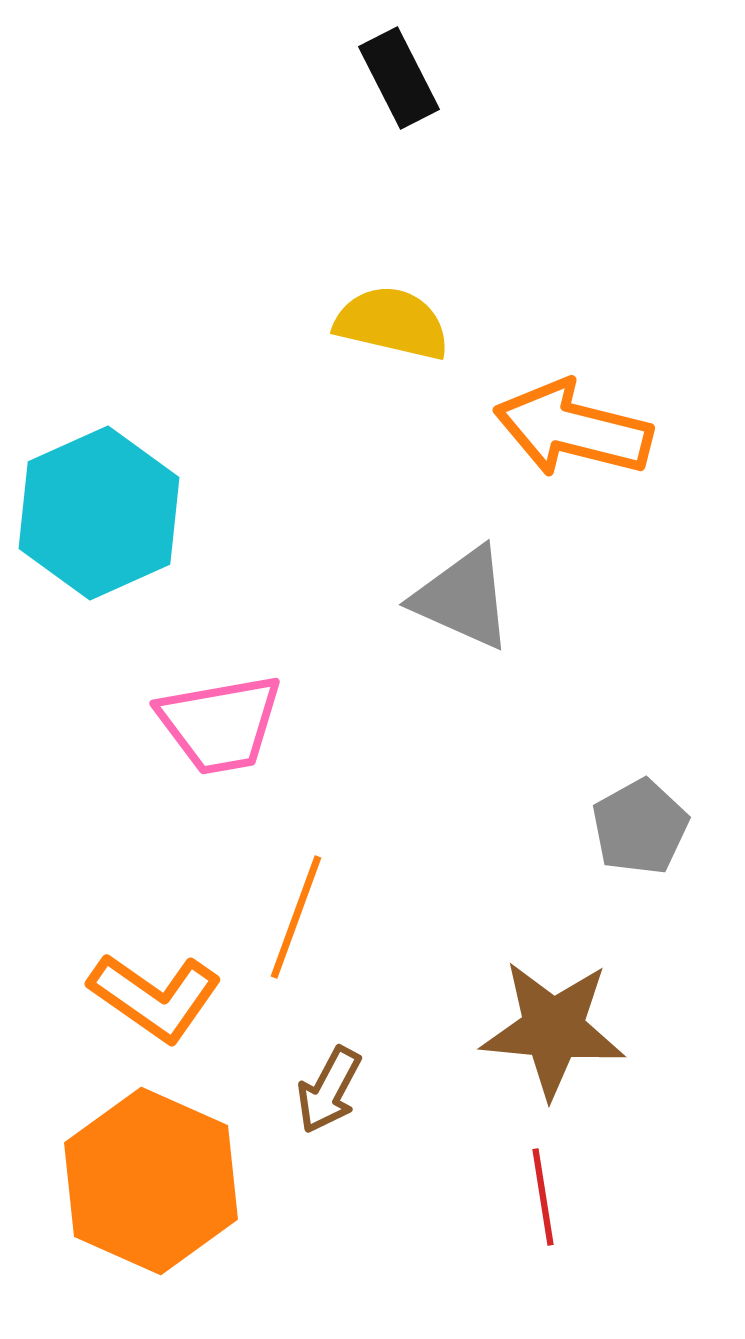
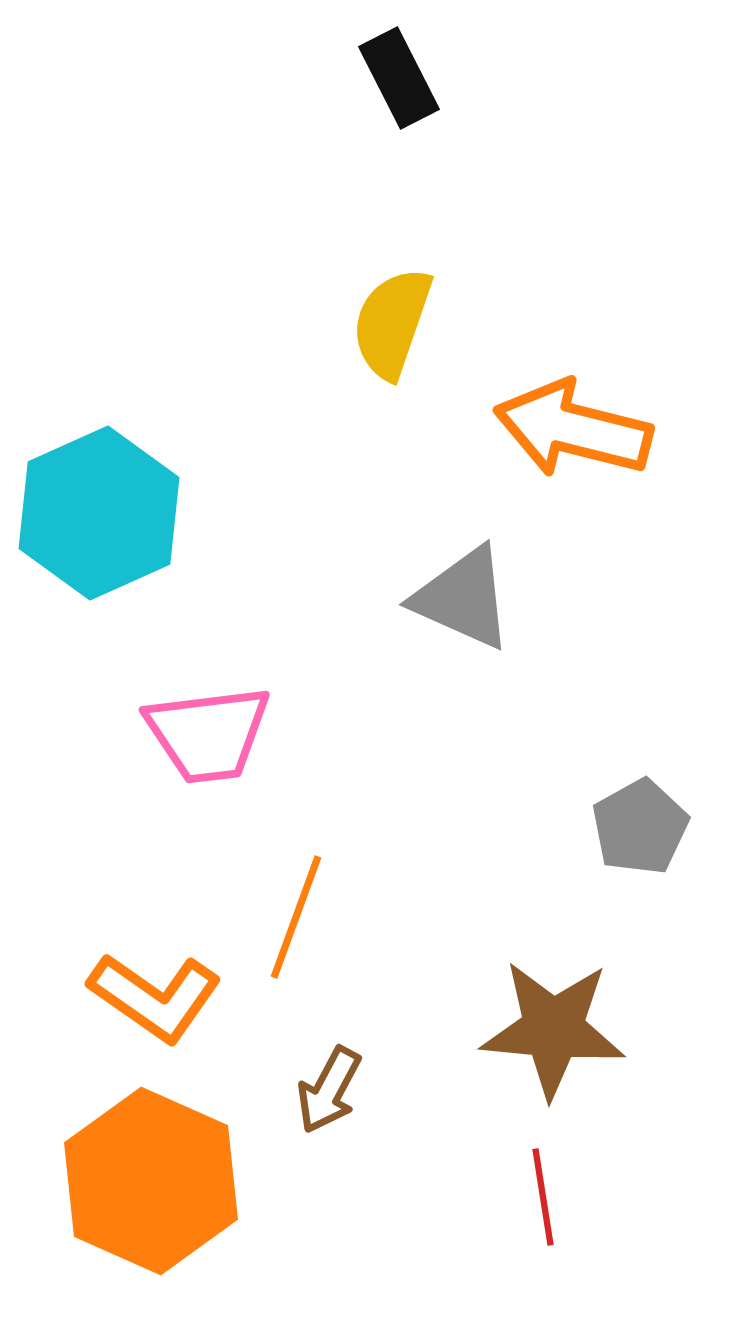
yellow semicircle: rotated 84 degrees counterclockwise
pink trapezoid: moved 12 px left, 10 px down; rotated 3 degrees clockwise
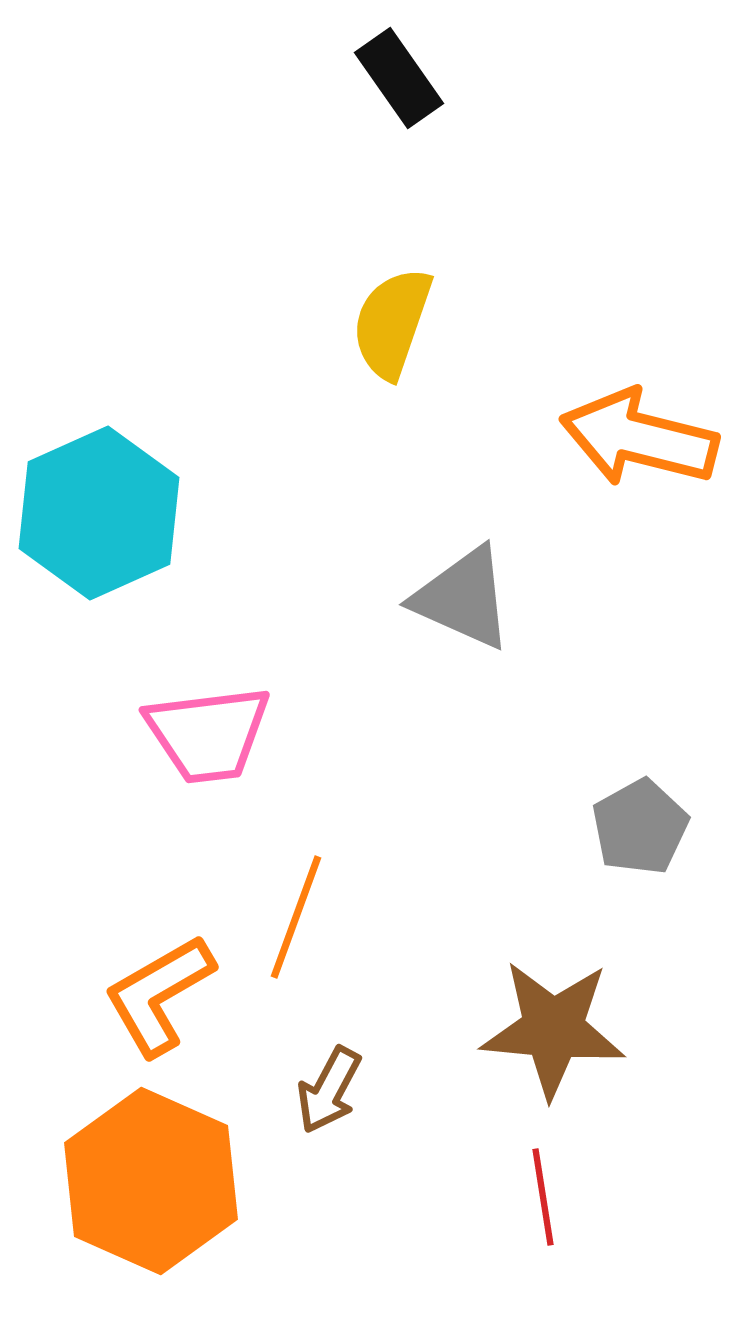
black rectangle: rotated 8 degrees counterclockwise
orange arrow: moved 66 px right, 9 px down
orange L-shape: moved 4 px right, 2 px up; rotated 115 degrees clockwise
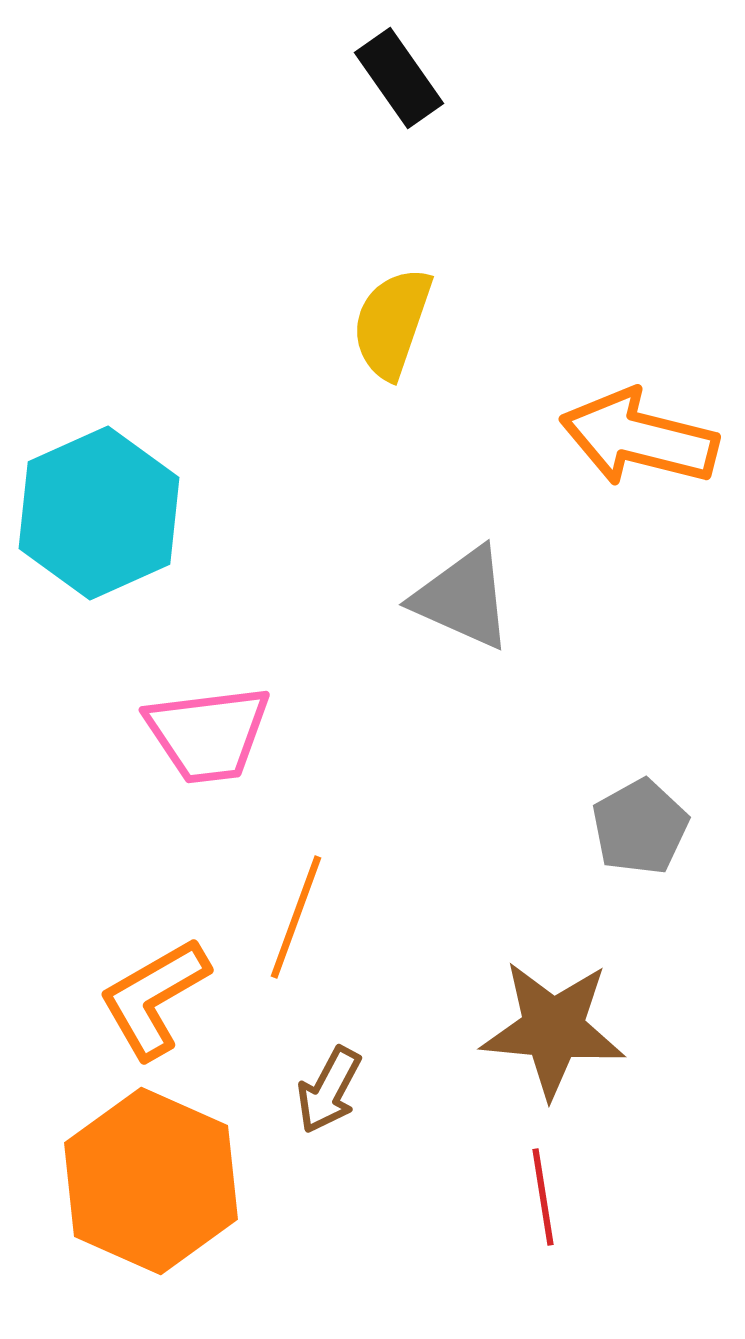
orange L-shape: moved 5 px left, 3 px down
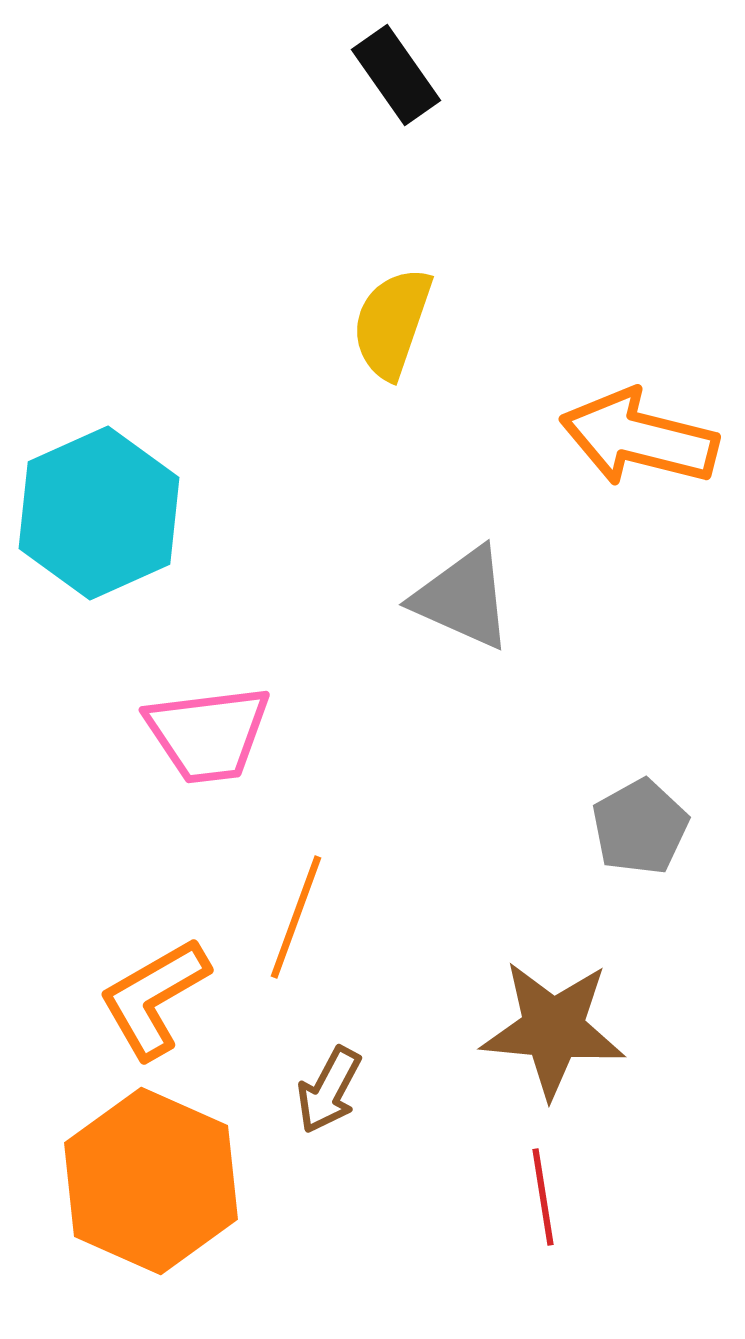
black rectangle: moved 3 px left, 3 px up
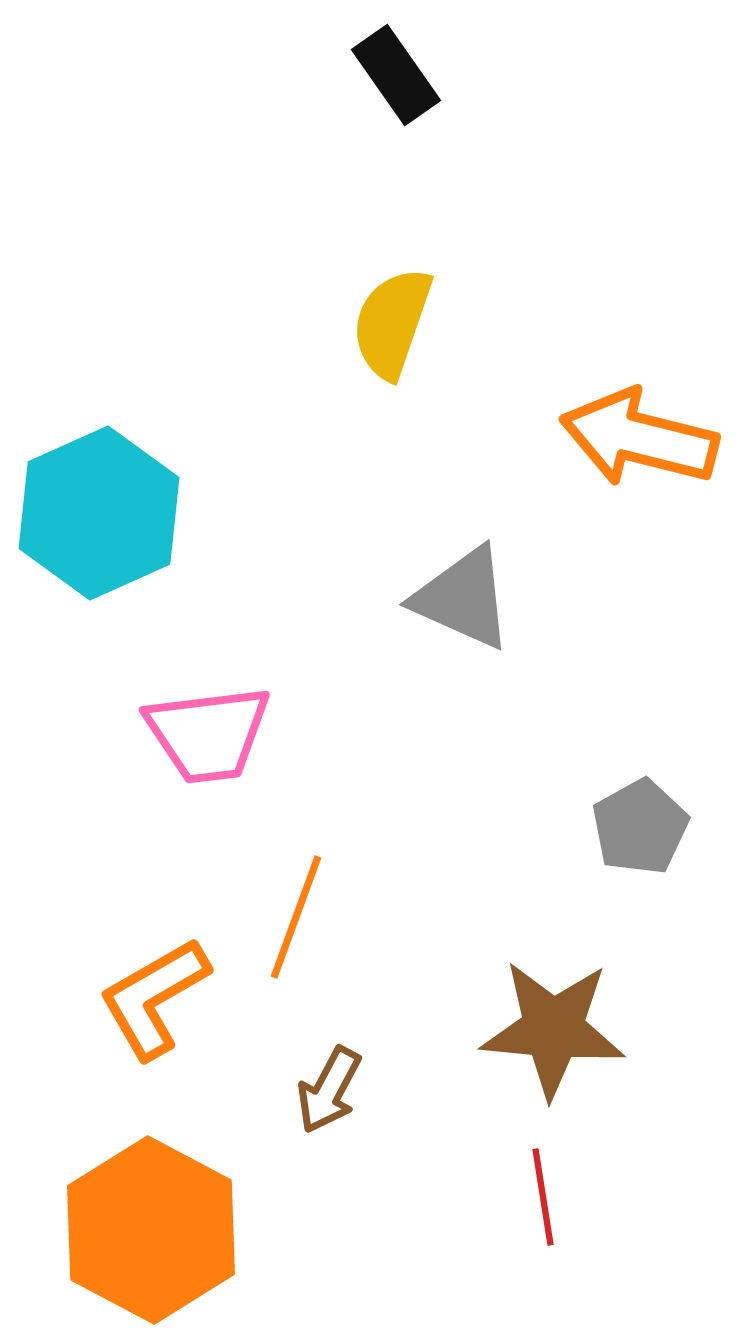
orange hexagon: moved 49 px down; rotated 4 degrees clockwise
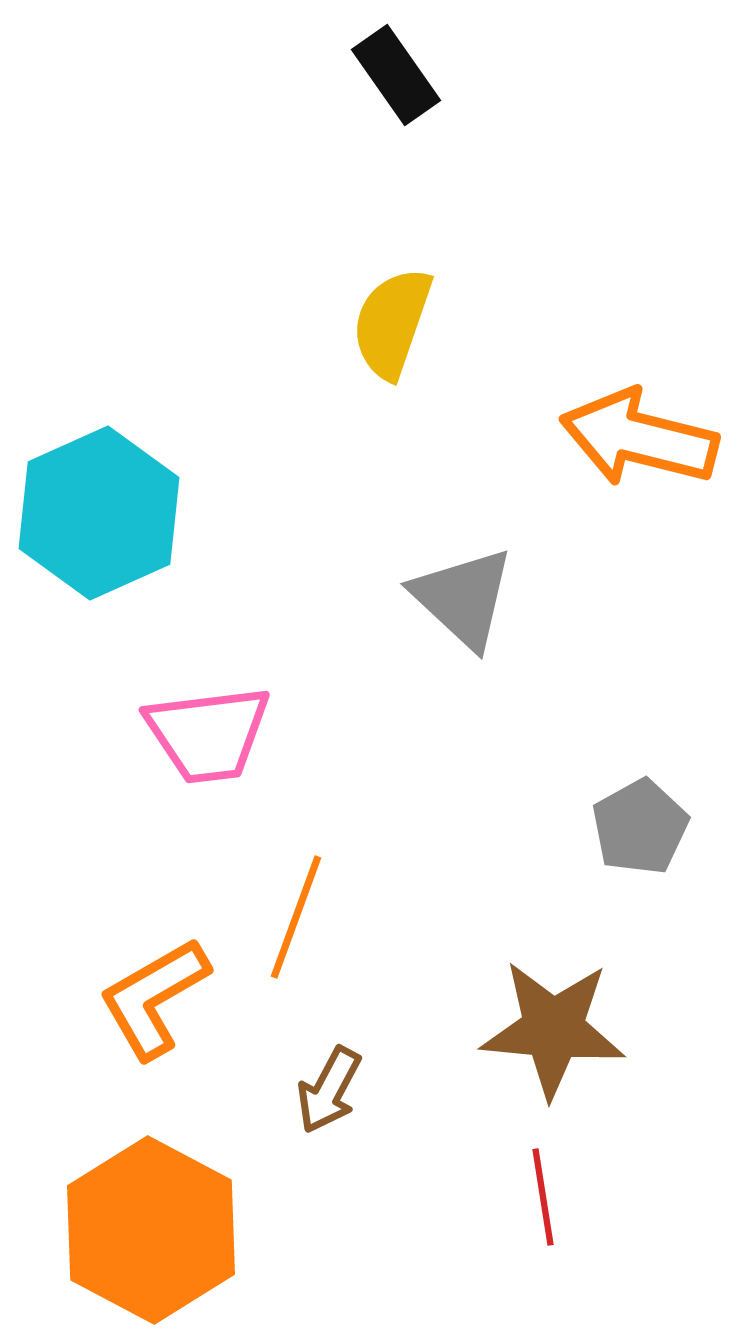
gray triangle: rotated 19 degrees clockwise
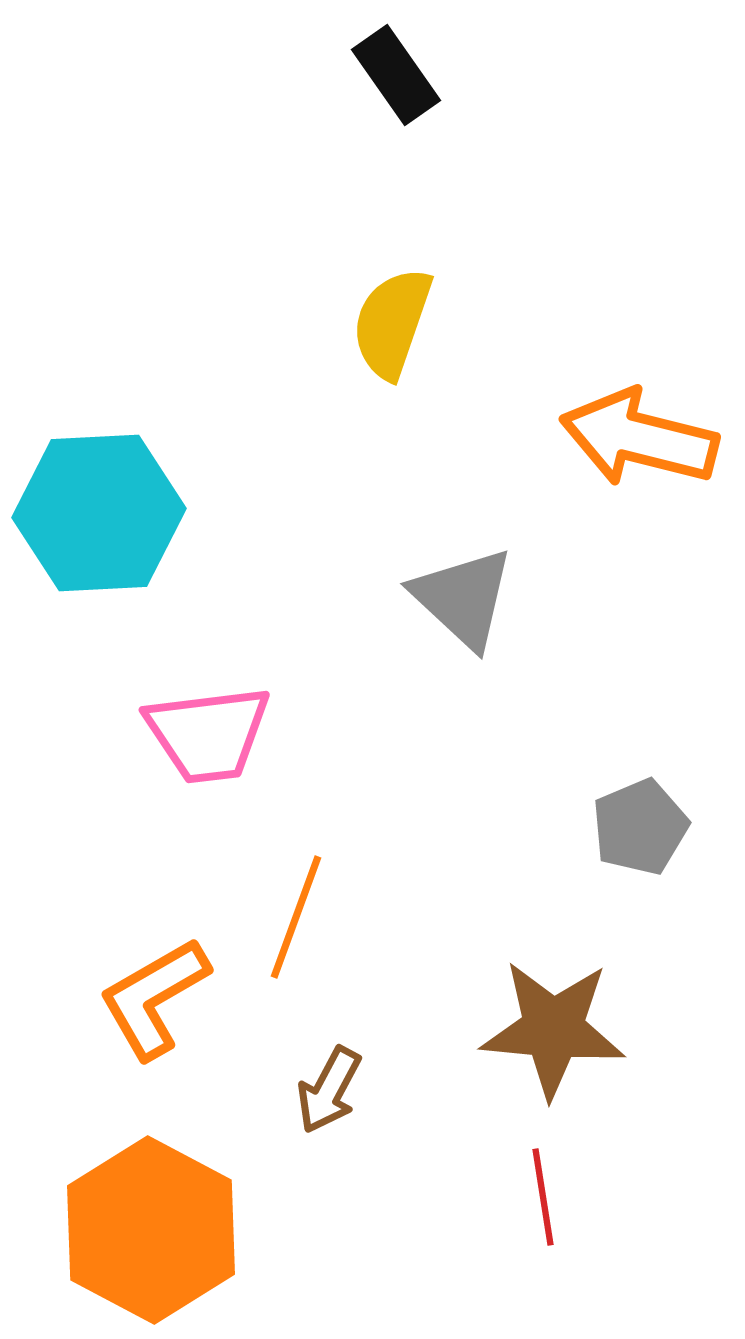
cyan hexagon: rotated 21 degrees clockwise
gray pentagon: rotated 6 degrees clockwise
